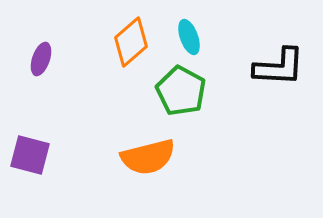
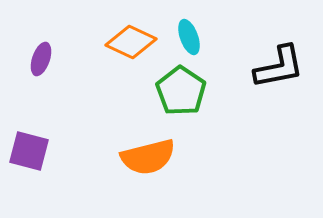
orange diamond: rotated 66 degrees clockwise
black L-shape: rotated 14 degrees counterclockwise
green pentagon: rotated 6 degrees clockwise
purple square: moved 1 px left, 4 px up
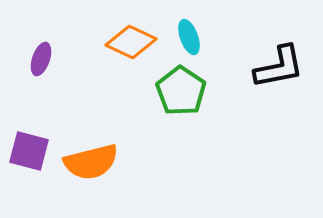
orange semicircle: moved 57 px left, 5 px down
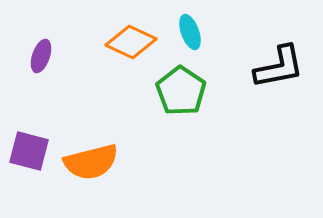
cyan ellipse: moved 1 px right, 5 px up
purple ellipse: moved 3 px up
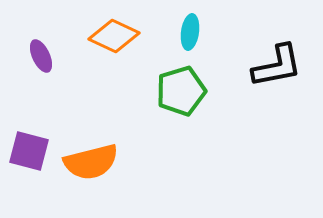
cyan ellipse: rotated 28 degrees clockwise
orange diamond: moved 17 px left, 6 px up
purple ellipse: rotated 44 degrees counterclockwise
black L-shape: moved 2 px left, 1 px up
green pentagon: rotated 21 degrees clockwise
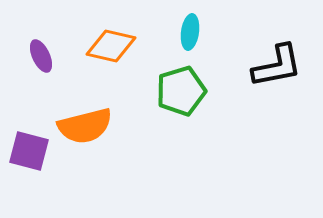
orange diamond: moved 3 px left, 10 px down; rotated 12 degrees counterclockwise
orange semicircle: moved 6 px left, 36 px up
